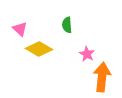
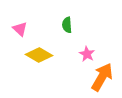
yellow diamond: moved 6 px down
orange arrow: rotated 24 degrees clockwise
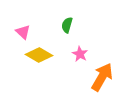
green semicircle: rotated 21 degrees clockwise
pink triangle: moved 3 px right, 3 px down
pink star: moved 7 px left
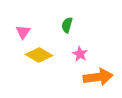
pink triangle: rotated 21 degrees clockwise
orange arrow: moved 4 px left; rotated 52 degrees clockwise
